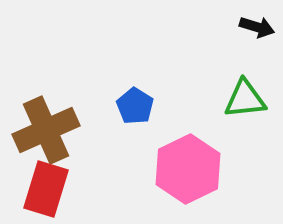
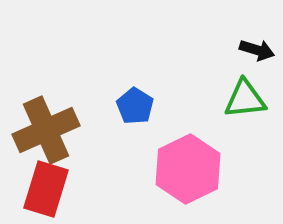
black arrow: moved 23 px down
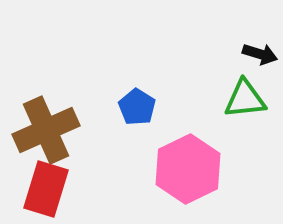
black arrow: moved 3 px right, 4 px down
blue pentagon: moved 2 px right, 1 px down
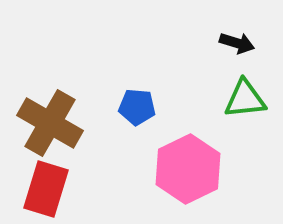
black arrow: moved 23 px left, 11 px up
blue pentagon: rotated 27 degrees counterclockwise
brown cross: moved 4 px right, 7 px up; rotated 36 degrees counterclockwise
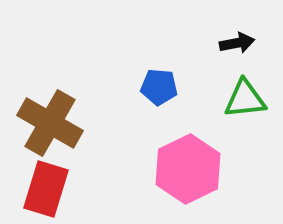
black arrow: rotated 28 degrees counterclockwise
blue pentagon: moved 22 px right, 20 px up
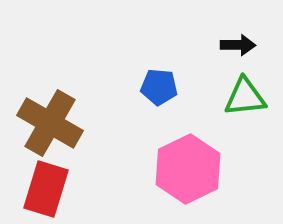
black arrow: moved 1 px right, 2 px down; rotated 12 degrees clockwise
green triangle: moved 2 px up
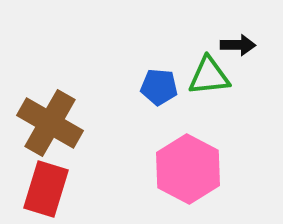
green triangle: moved 36 px left, 21 px up
pink hexagon: rotated 6 degrees counterclockwise
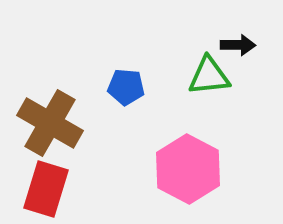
blue pentagon: moved 33 px left
